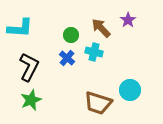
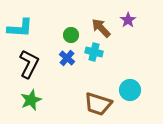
black L-shape: moved 3 px up
brown trapezoid: moved 1 px down
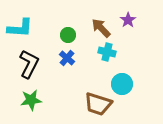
green circle: moved 3 px left
cyan cross: moved 13 px right
cyan circle: moved 8 px left, 6 px up
green star: rotated 15 degrees clockwise
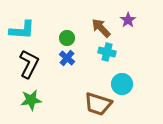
cyan L-shape: moved 2 px right, 2 px down
green circle: moved 1 px left, 3 px down
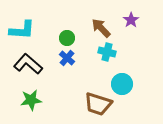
purple star: moved 3 px right
black L-shape: moved 1 px left; rotated 76 degrees counterclockwise
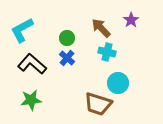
cyan L-shape: rotated 148 degrees clockwise
black L-shape: moved 4 px right
cyan circle: moved 4 px left, 1 px up
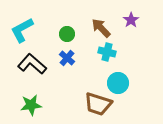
green circle: moved 4 px up
green star: moved 5 px down
